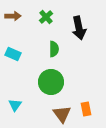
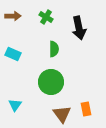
green cross: rotated 16 degrees counterclockwise
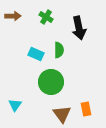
green semicircle: moved 5 px right, 1 px down
cyan rectangle: moved 23 px right
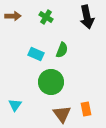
black arrow: moved 8 px right, 11 px up
green semicircle: moved 3 px right; rotated 21 degrees clockwise
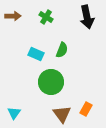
cyan triangle: moved 1 px left, 8 px down
orange rectangle: rotated 40 degrees clockwise
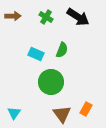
black arrow: moved 9 px left; rotated 45 degrees counterclockwise
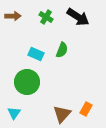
green circle: moved 24 px left
brown triangle: rotated 18 degrees clockwise
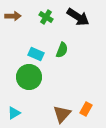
green circle: moved 2 px right, 5 px up
cyan triangle: rotated 24 degrees clockwise
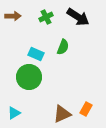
green cross: rotated 32 degrees clockwise
green semicircle: moved 1 px right, 3 px up
brown triangle: rotated 24 degrees clockwise
